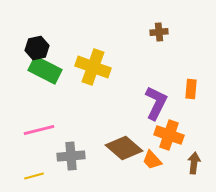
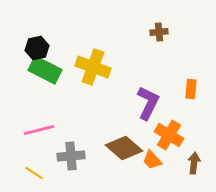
purple L-shape: moved 8 px left
orange cross: rotated 12 degrees clockwise
yellow line: moved 3 px up; rotated 48 degrees clockwise
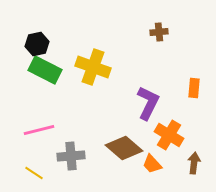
black hexagon: moved 4 px up
orange rectangle: moved 3 px right, 1 px up
orange trapezoid: moved 4 px down
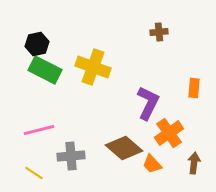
orange cross: moved 2 px up; rotated 24 degrees clockwise
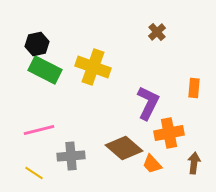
brown cross: moved 2 px left; rotated 36 degrees counterclockwise
orange cross: rotated 24 degrees clockwise
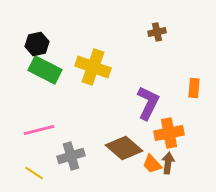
brown cross: rotated 30 degrees clockwise
gray cross: rotated 12 degrees counterclockwise
brown arrow: moved 26 px left
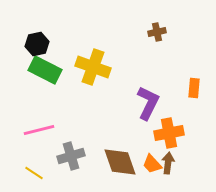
brown diamond: moved 4 px left, 14 px down; rotated 30 degrees clockwise
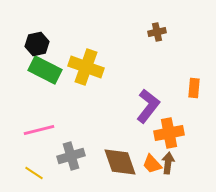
yellow cross: moved 7 px left
purple L-shape: moved 3 px down; rotated 12 degrees clockwise
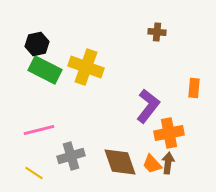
brown cross: rotated 18 degrees clockwise
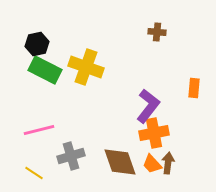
orange cross: moved 15 px left
